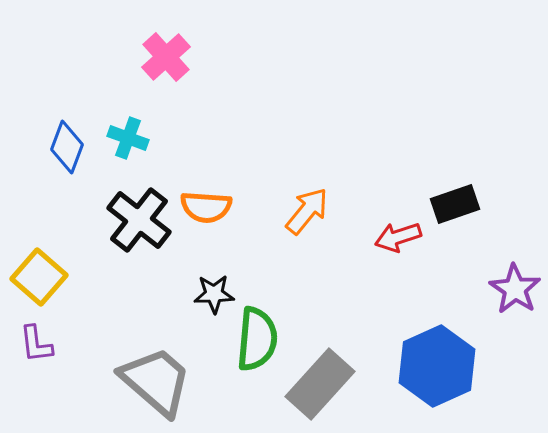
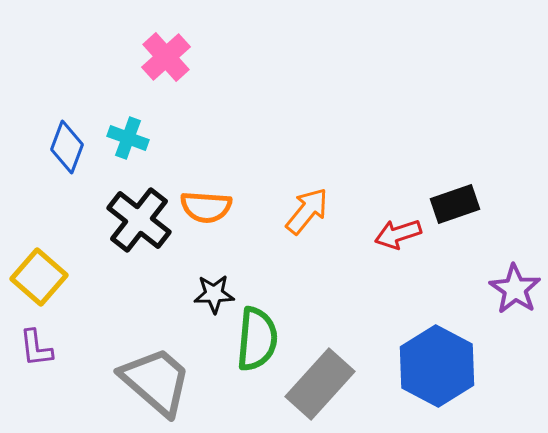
red arrow: moved 3 px up
purple L-shape: moved 4 px down
blue hexagon: rotated 8 degrees counterclockwise
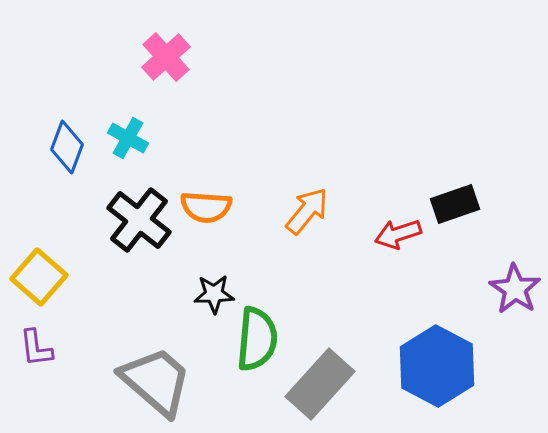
cyan cross: rotated 9 degrees clockwise
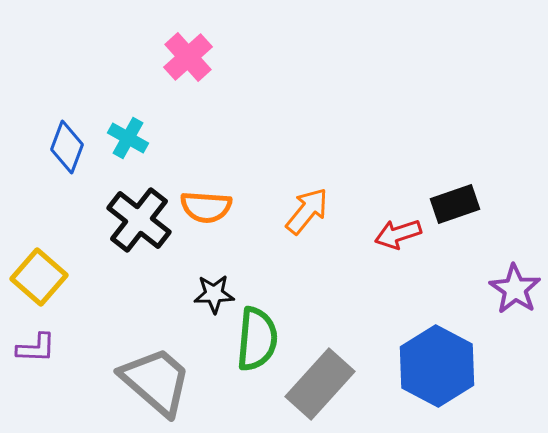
pink cross: moved 22 px right
purple L-shape: rotated 81 degrees counterclockwise
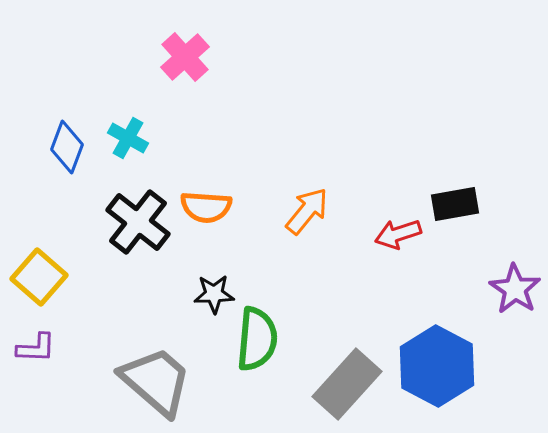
pink cross: moved 3 px left
black rectangle: rotated 9 degrees clockwise
black cross: moved 1 px left, 2 px down
gray rectangle: moved 27 px right
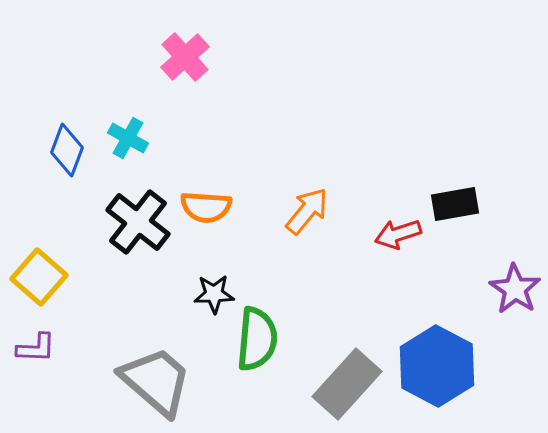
blue diamond: moved 3 px down
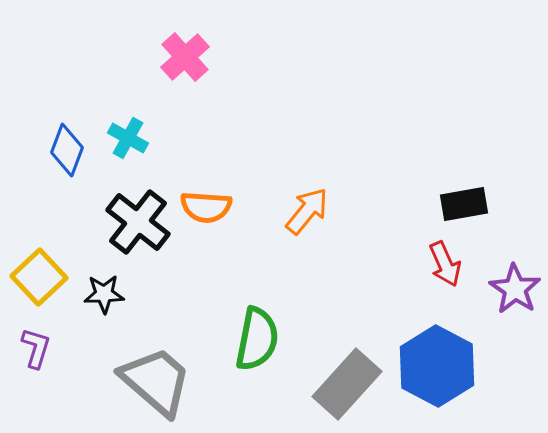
black rectangle: moved 9 px right
red arrow: moved 47 px right, 30 px down; rotated 96 degrees counterclockwise
yellow square: rotated 6 degrees clockwise
black star: moved 110 px left
green semicircle: rotated 6 degrees clockwise
purple L-shape: rotated 75 degrees counterclockwise
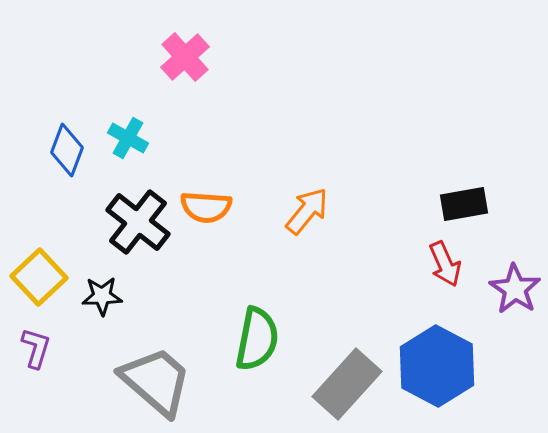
black star: moved 2 px left, 2 px down
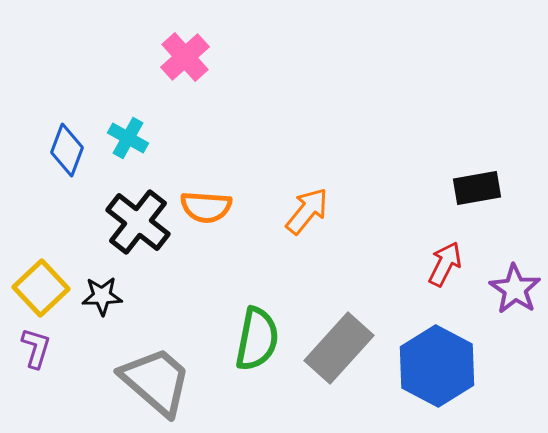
black rectangle: moved 13 px right, 16 px up
red arrow: rotated 129 degrees counterclockwise
yellow square: moved 2 px right, 11 px down
gray rectangle: moved 8 px left, 36 px up
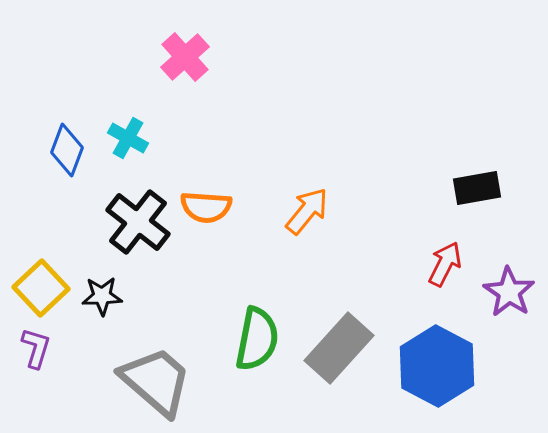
purple star: moved 6 px left, 3 px down
